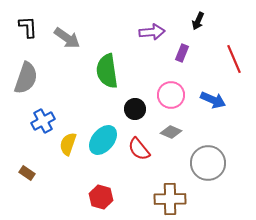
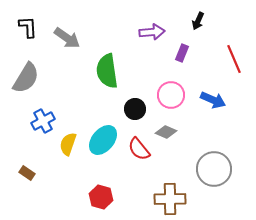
gray semicircle: rotated 12 degrees clockwise
gray diamond: moved 5 px left
gray circle: moved 6 px right, 6 px down
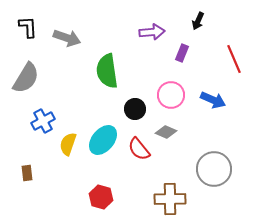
gray arrow: rotated 16 degrees counterclockwise
brown rectangle: rotated 49 degrees clockwise
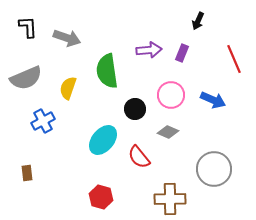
purple arrow: moved 3 px left, 18 px down
gray semicircle: rotated 36 degrees clockwise
gray diamond: moved 2 px right
yellow semicircle: moved 56 px up
red semicircle: moved 8 px down
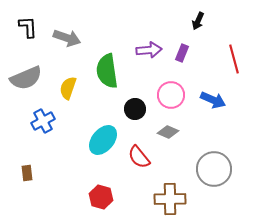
red line: rotated 8 degrees clockwise
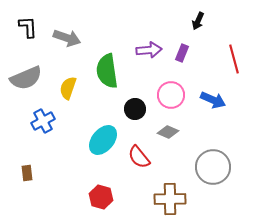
gray circle: moved 1 px left, 2 px up
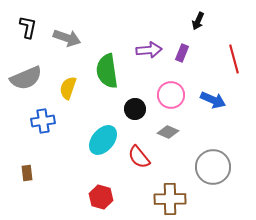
black L-shape: rotated 15 degrees clockwise
blue cross: rotated 20 degrees clockwise
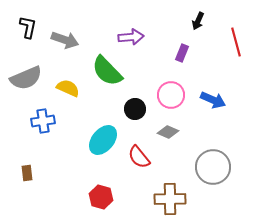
gray arrow: moved 2 px left, 2 px down
purple arrow: moved 18 px left, 13 px up
red line: moved 2 px right, 17 px up
green semicircle: rotated 36 degrees counterclockwise
yellow semicircle: rotated 95 degrees clockwise
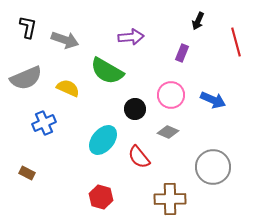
green semicircle: rotated 16 degrees counterclockwise
blue cross: moved 1 px right, 2 px down; rotated 15 degrees counterclockwise
brown rectangle: rotated 56 degrees counterclockwise
